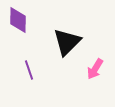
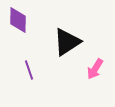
black triangle: rotated 12 degrees clockwise
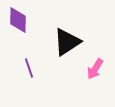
purple line: moved 2 px up
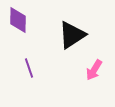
black triangle: moved 5 px right, 7 px up
pink arrow: moved 1 px left, 1 px down
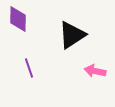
purple diamond: moved 1 px up
pink arrow: moved 1 px right, 1 px down; rotated 70 degrees clockwise
